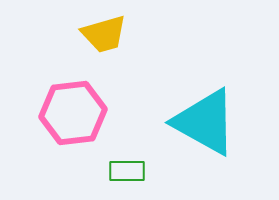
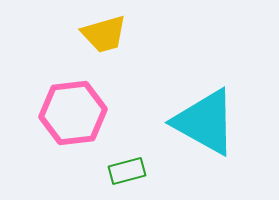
green rectangle: rotated 15 degrees counterclockwise
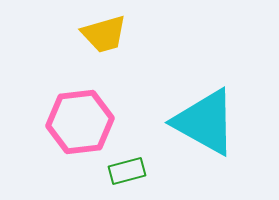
pink hexagon: moved 7 px right, 9 px down
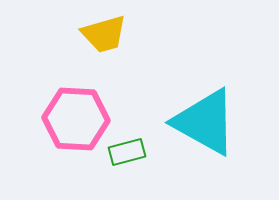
pink hexagon: moved 4 px left, 3 px up; rotated 10 degrees clockwise
green rectangle: moved 19 px up
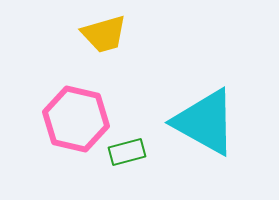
pink hexagon: rotated 10 degrees clockwise
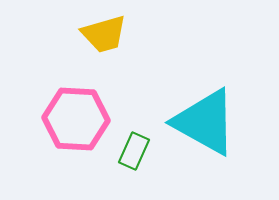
pink hexagon: rotated 10 degrees counterclockwise
green rectangle: moved 7 px right, 1 px up; rotated 51 degrees counterclockwise
